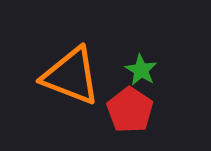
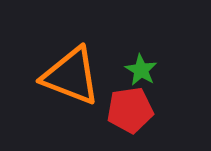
red pentagon: rotated 30 degrees clockwise
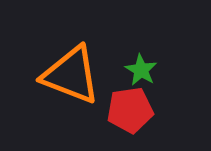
orange triangle: moved 1 px up
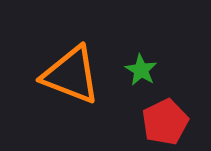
red pentagon: moved 35 px right, 12 px down; rotated 18 degrees counterclockwise
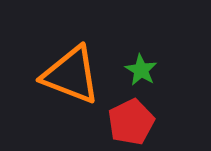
red pentagon: moved 34 px left
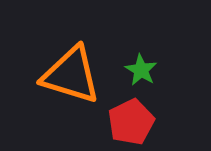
orange triangle: rotated 4 degrees counterclockwise
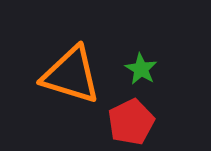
green star: moved 1 px up
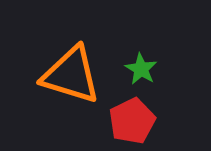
red pentagon: moved 1 px right, 1 px up
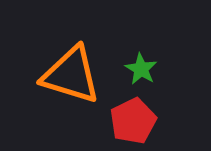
red pentagon: moved 1 px right
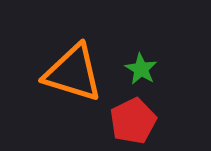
orange triangle: moved 2 px right, 2 px up
